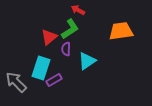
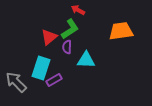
purple semicircle: moved 1 px right, 2 px up
cyan triangle: moved 1 px left, 1 px up; rotated 36 degrees clockwise
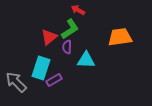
orange trapezoid: moved 1 px left, 6 px down
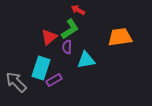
cyan triangle: rotated 12 degrees counterclockwise
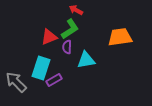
red arrow: moved 2 px left
red triangle: rotated 18 degrees clockwise
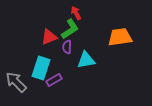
red arrow: moved 3 px down; rotated 32 degrees clockwise
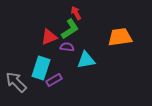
purple semicircle: rotated 96 degrees clockwise
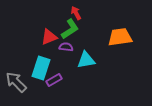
purple semicircle: moved 1 px left
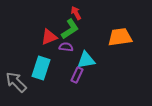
purple rectangle: moved 23 px right, 5 px up; rotated 35 degrees counterclockwise
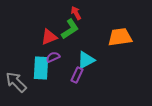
purple semicircle: moved 13 px left, 10 px down; rotated 32 degrees counterclockwise
cyan triangle: rotated 18 degrees counterclockwise
cyan rectangle: rotated 15 degrees counterclockwise
